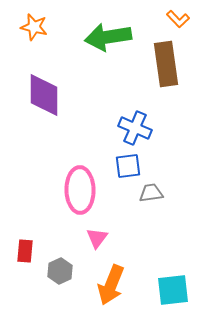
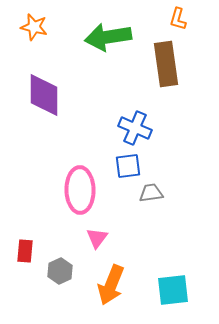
orange L-shape: rotated 60 degrees clockwise
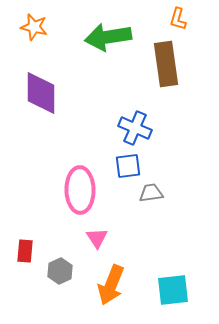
purple diamond: moved 3 px left, 2 px up
pink triangle: rotated 10 degrees counterclockwise
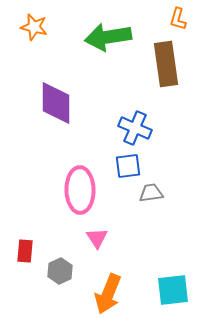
purple diamond: moved 15 px right, 10 px down
orange arrow: moved 3 px left, 9 px down
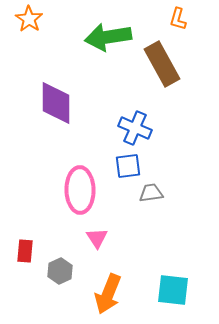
orange star: moved 5 px left, 8 px up; rotated 20 degrees clockwise
brown rectangle: moved 4 px left; rotated 21 degrees counterclockwise
cyan square: rotated 12 degrees clockwise
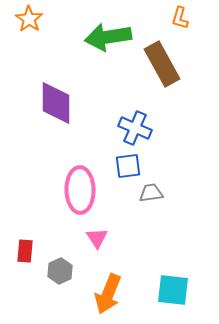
orange L-shape: moved 2 px right, 1 px up
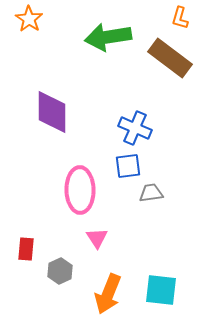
brown rectangle: moved 8 px right, 6 px up; rotated 24 degrees counterclockwise
purple diamond: moved 4 px left, 9 px down
red rectangle: moved 1 px right, 2 px up
cyan square: moved 12 px left
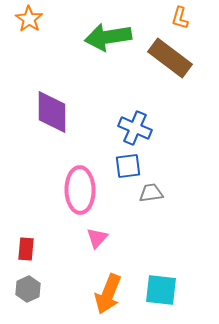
pink triangle: rotated 15 degrees clockwise
gray hexagon: moved 32 px left, 18 px down
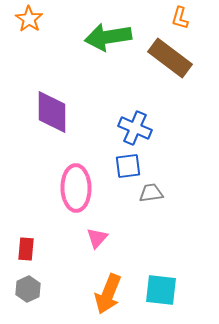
pink ellipse: moved 4 px left, 2 px up
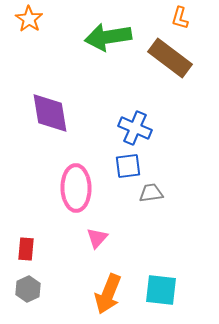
purple diamond: moved 2 px left, 1 px down; rotated 9 degrees counterclockwise
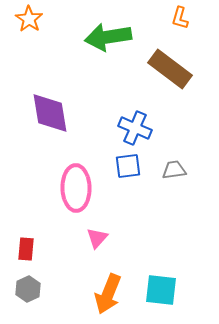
brown rectangle: moved 11 px down
gray trapezoid: moved 23 px right, 23 px up
